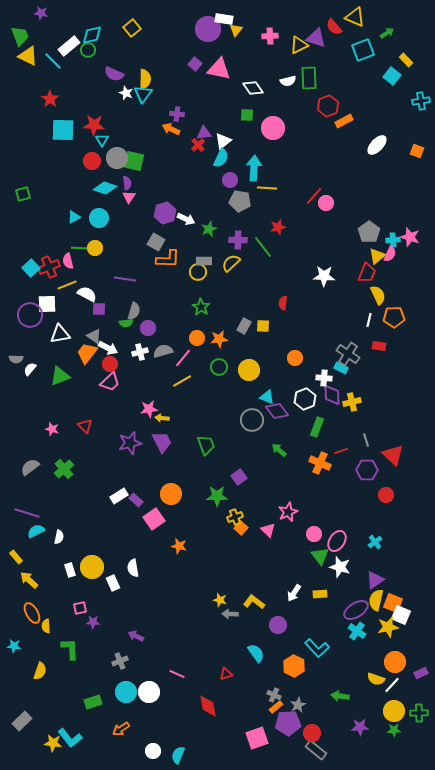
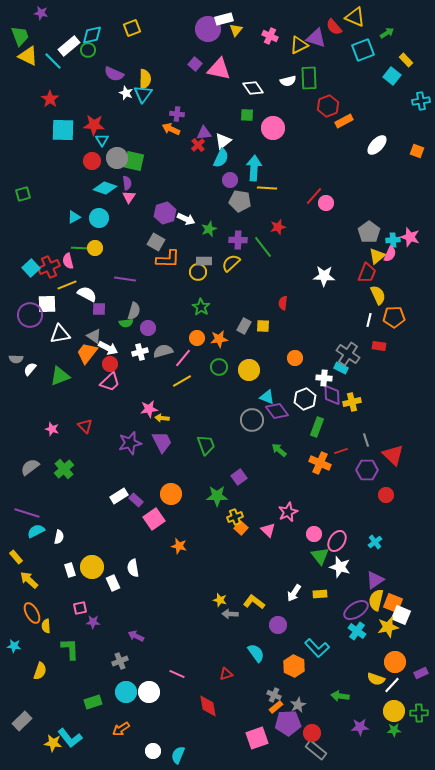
white rectangle at (224, 19): rotated 24 degrees counterclockwise
yellow square at (132, 28): rotated 18 degrees clockwise
pink cross at (270, 36): rotated 28 degrees clockwise
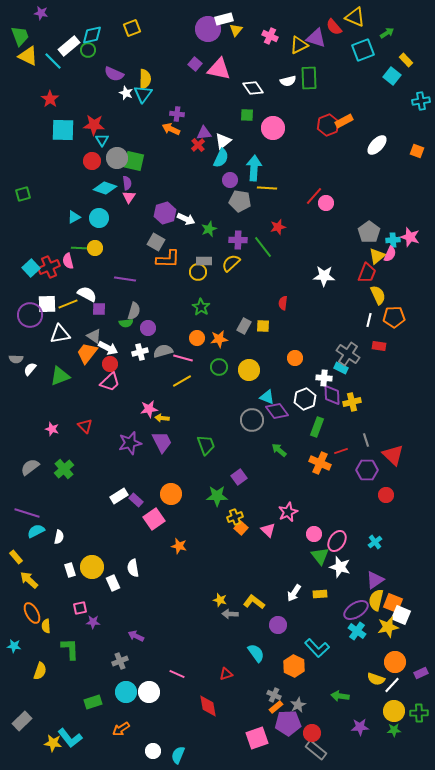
red hexagon at (328, 106): moved 19 px down
yellow line at (67, 285): moved 1 px right, 19 px down
pink line at (183, 358): rotated 66 degrees clockwise
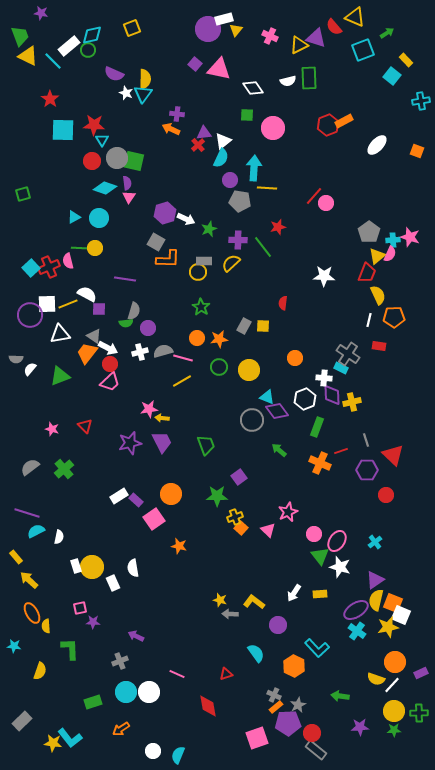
white rectangle at (70, 570): moved 6 px right, 4 px up
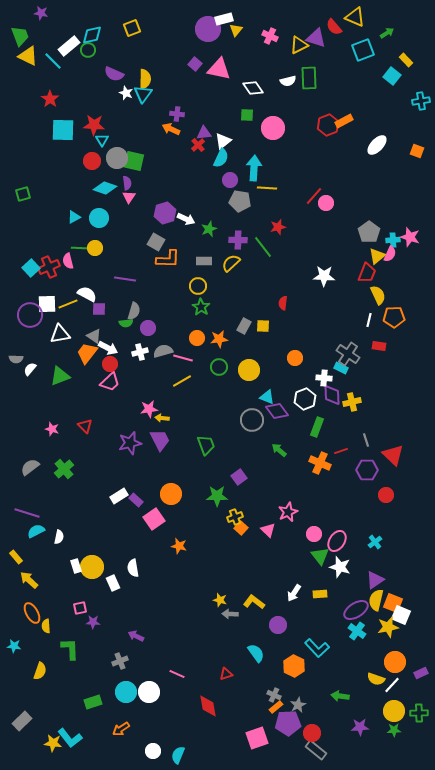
yellow circle at (198, 272): moved 14 px down
purple trapezoid at (162, 442): moved 2 px left, 2 px up
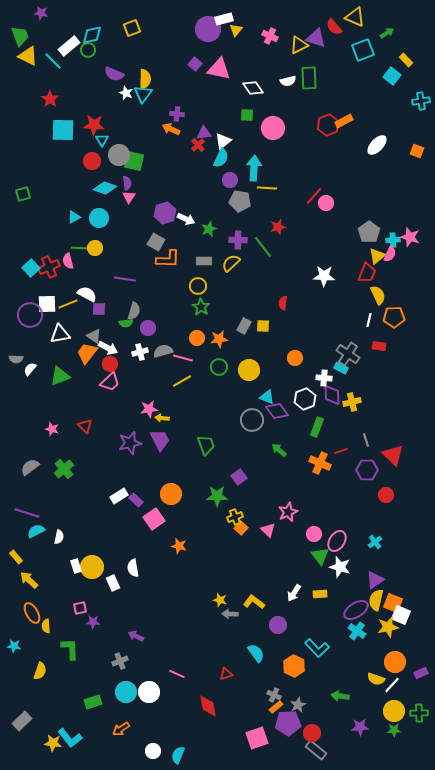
gray circle at (117, 158): moved 2 px right, 3 px up
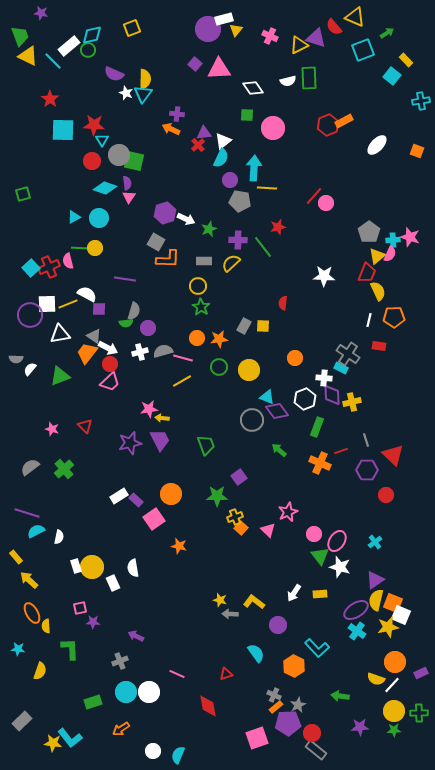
pink triangle at (219, 69): rotated 15 degrees counterclockwise
yellow semicircle at (378, 295): moved 4 px up
cyan star at (14, 646): moved 4 px right, 3 px down
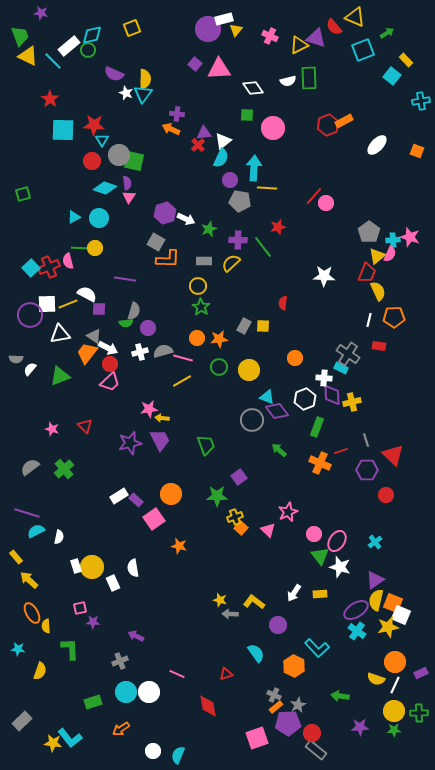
white line at (392, 685): moved 3 px right; rotated 18 degrees counterclockwise
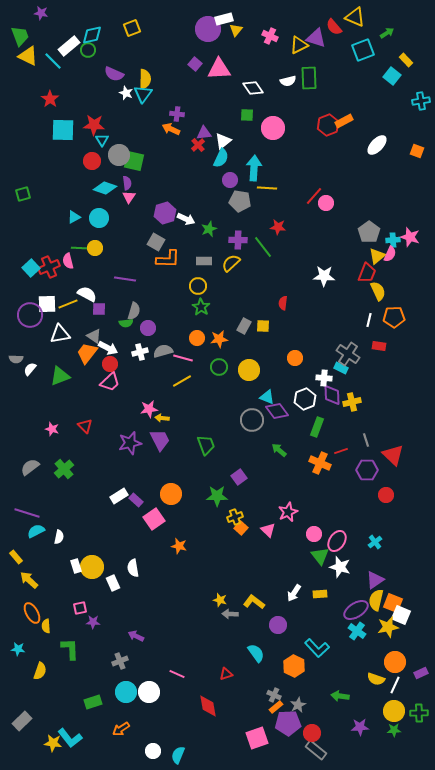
red star at (278, 227): rotated 21 degrees clockwise
